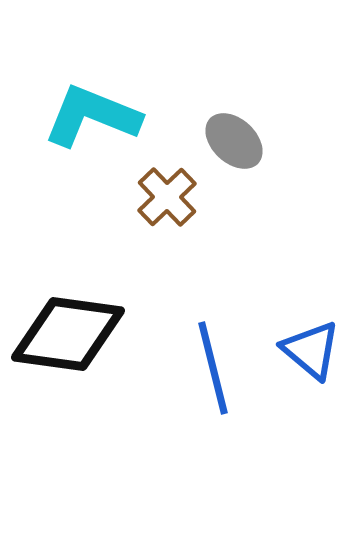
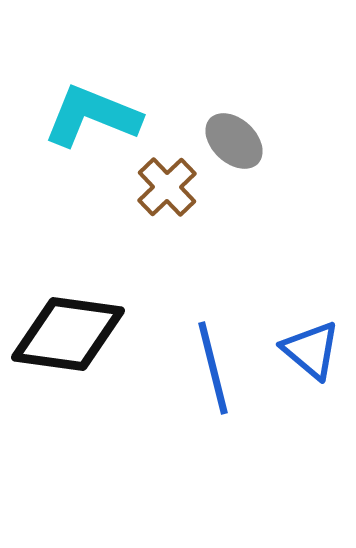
brown cross: moved 10 px up
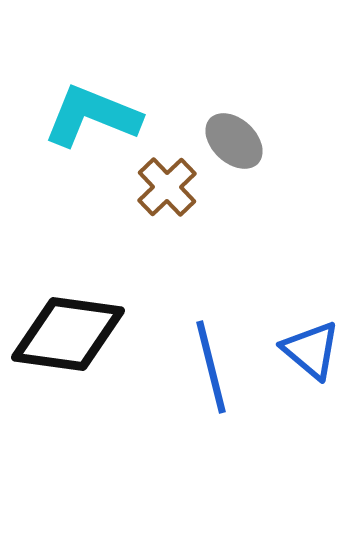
blue line: moved 2 px left, 1 px up
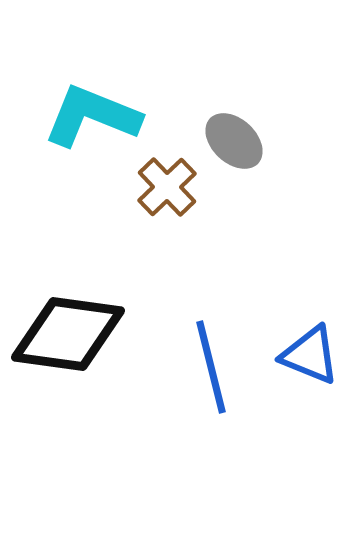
blue triangle: moved 1 px left, 5 px down; rotated 18 degrees counterclockwise
